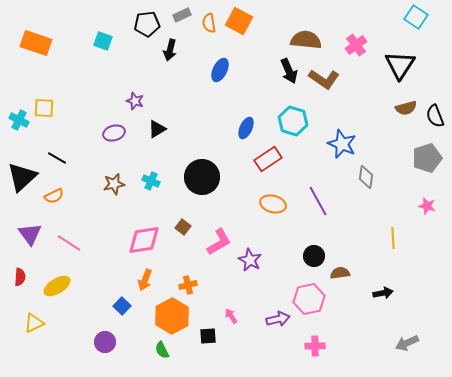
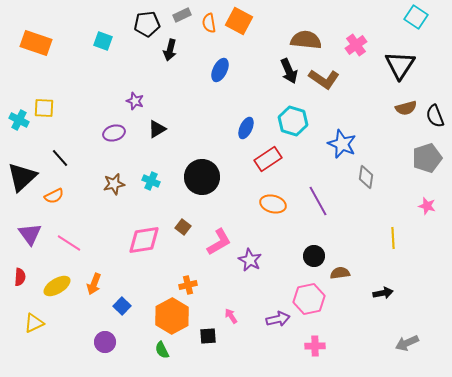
black line at (57, 158): moved 3 px right; rotated 18 degrees clockwise
orange arrow at (145, 280): moved 51 px left, 4 px down
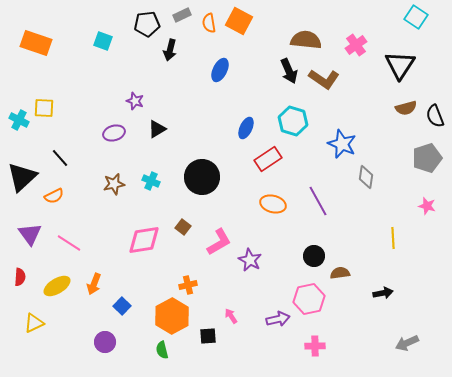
green semicircle at (162, 350): rotated 12 degrees clockwise
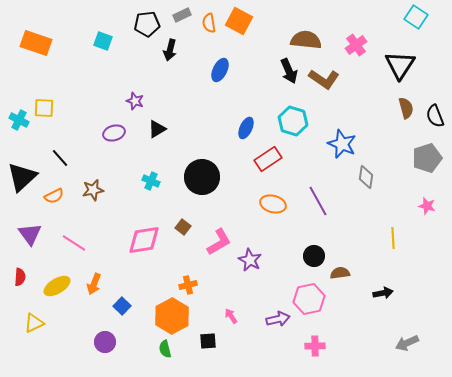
brown semicircle at (406, 108): rotated 90 degrees counterclockwise
brown star at (114, 184): moved 21 px left, 6 px down
pink line at (69, 243): moved 5 px right
black square at (208, 336): moved 5 px down
green semicircle at (162, 350): moved 3 px right, 1 px up
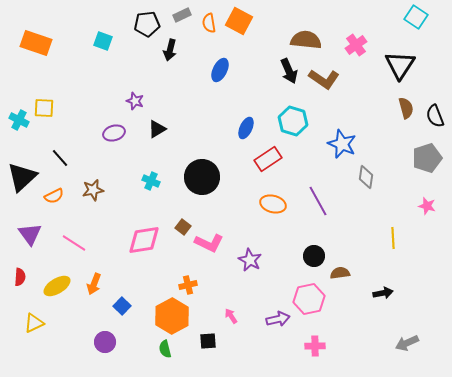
pink L-shape at (219, 242): moved 10 px left, 1 px down; rotated 56 degrees clockwise
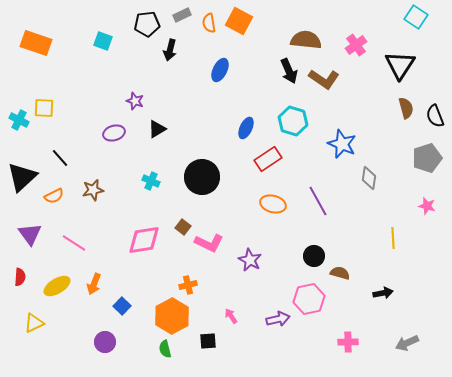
gray diamond at (366, 177): moved 3 px right, 1 px down
brown semicircle at (340, 273): rotated 24 degrees clockwise
pink cross at (315, 346): moved 33 px right, 4 px up
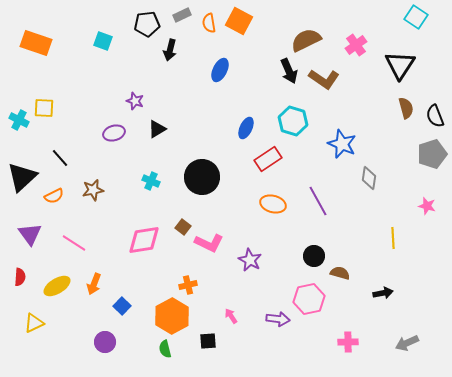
brown semicircle at (306, 40): rotated 32 degrees counterclockwise
gray pentagon at (427, 158): moved 5 px right, 4 px up
purple arrow at (278, 319): rotated 20 degrees clockwise
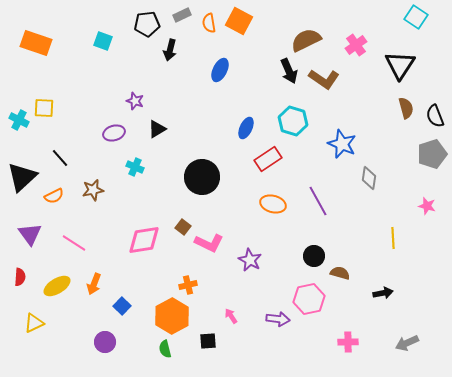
cyan cross at (151, 181): moved 16 px left, 14 px up
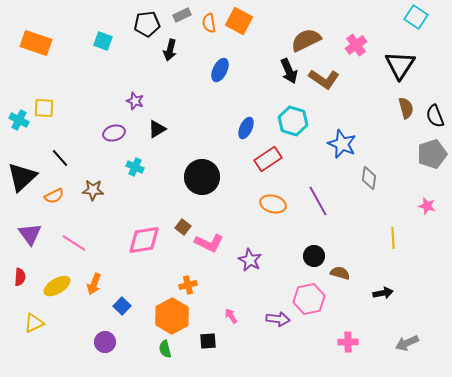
brown star at (93, 190): rotated 15 degrees clockwise
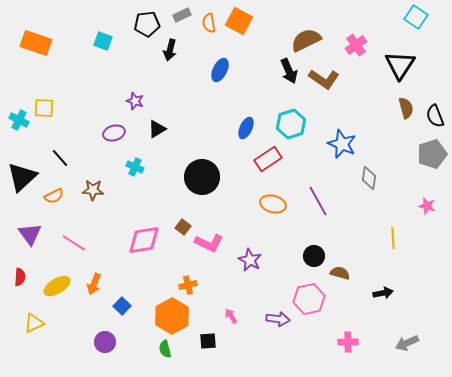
cyan hexagon at (293, 121): moved 2 px left, 3 px down; rotated 24 degrees clockwise
